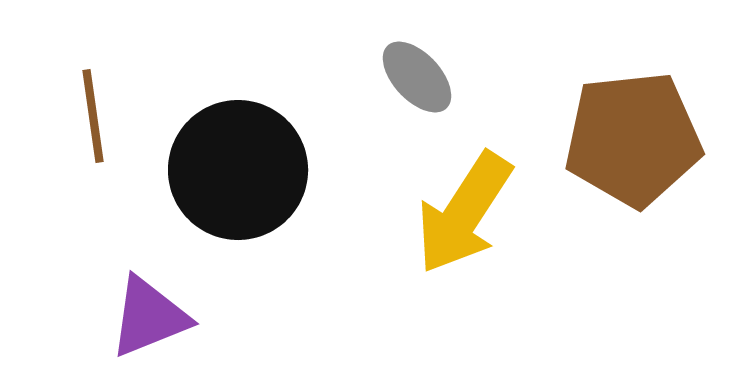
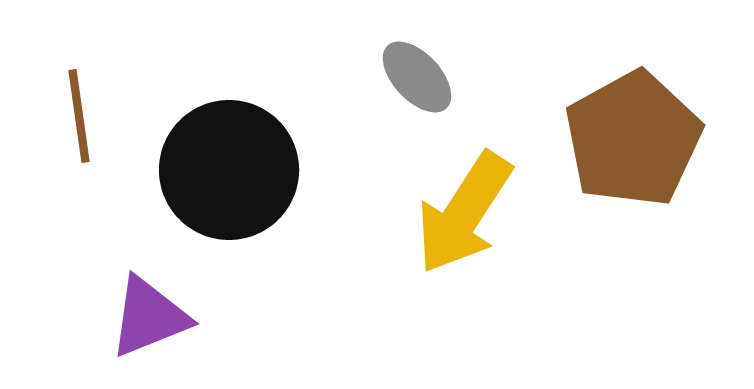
brown line: moved 14 px left
brown pentagon: rotated 23 degrees counterclockwise
black circle: moved 9 px left
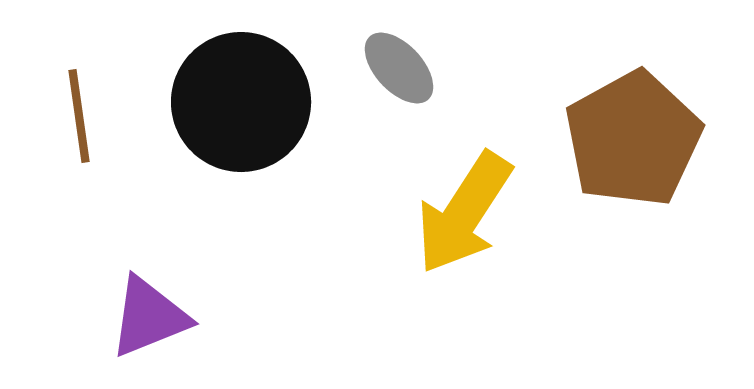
gray ellipse: moved 18 px left, 9 px up
black circle: moved 12 px right, 68 px up
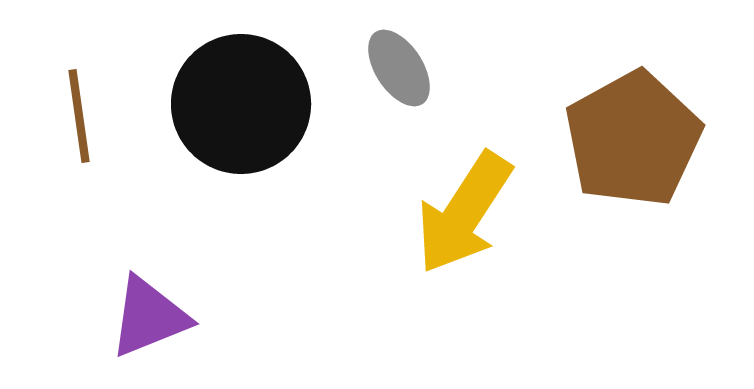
gray ellipse: rotated 10 degrees clockwise
black circle: moved 2 px down
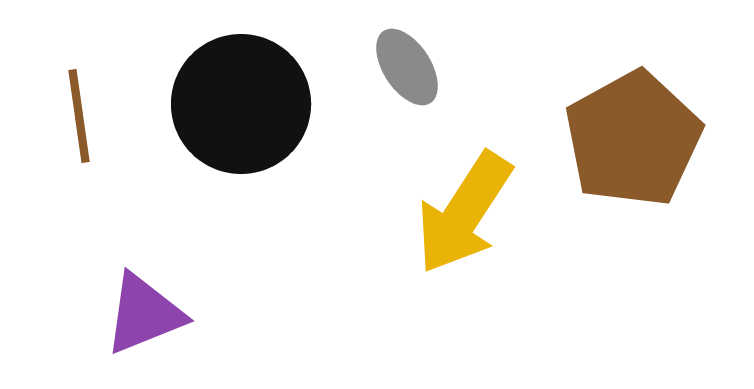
gray ellipse: moved 8 px right, 1 px up
purple triangle: moved 5 px left, 3 px up
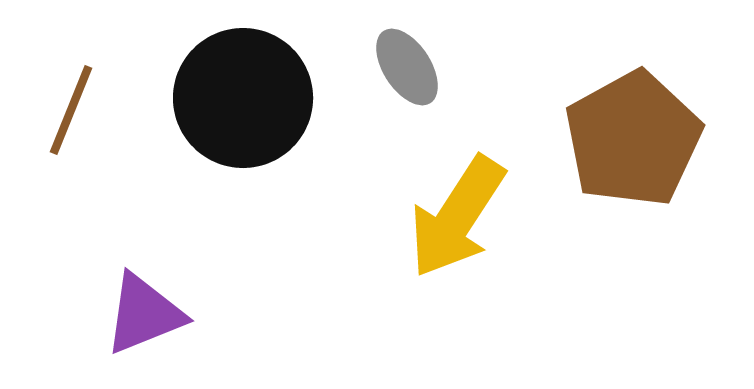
black circle: moved 2 px right, 6 px up
brown line: moved 8 px left, 6 px up; rotated 30 degrees clockwise
yellow arrow: moved 7 px left, 4 px down
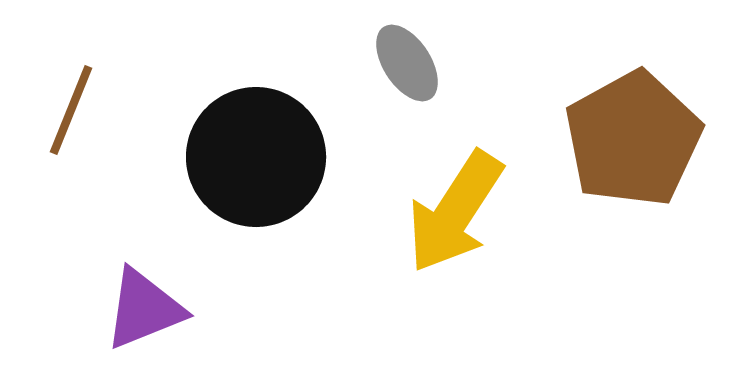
gray ellipse: moved 4 px up
black circle: moved 13 px right, 59 px down
yellow arrow: moved 2 px left, 5 px up
purple triangle: moved 5 px up
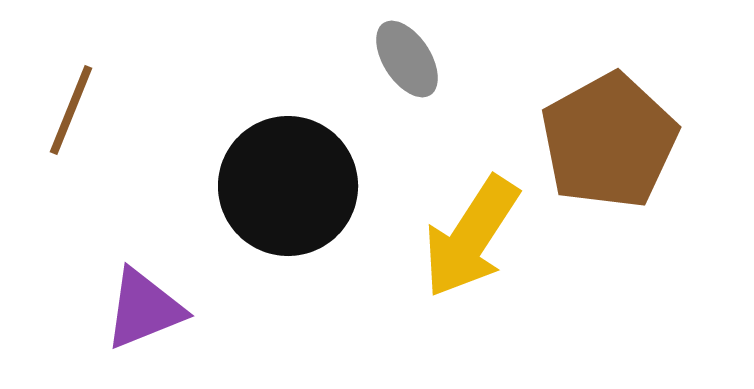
gray ellipse: moved 4 px up
brown pentagon: moved 24 px left, 2 px down
black circle: moved 32 px right, 29 px down
yellow arrow: moved 16 px right, 25 px down
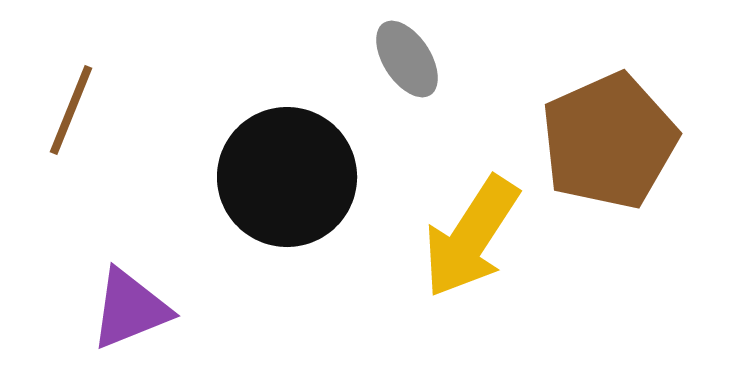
brown pentagon: rotated 5 degrees clockwise
black circle: moved 1 px left, 9 px up
purple triangle: moved 14 px left
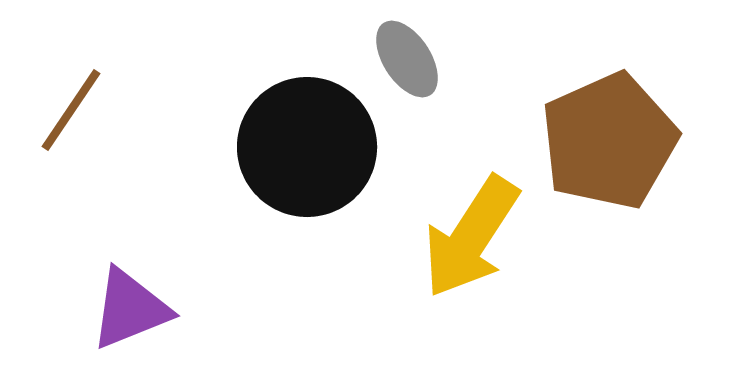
brown line: rotated 12 degrees clockwise
black circle: moved 20 px right, 30 px up
